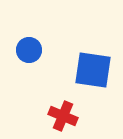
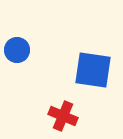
blue circle: moved 12 px left
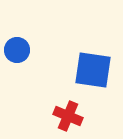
red cross: moved 5 px right
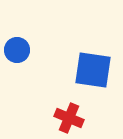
red cross: moved 1 px right, 2 px down
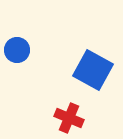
blue square: rotated 21 degrees clockwise
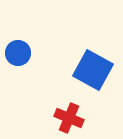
blue circle: moved 1 px right, 3 px down
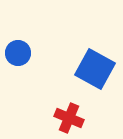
blue square: moved 2 px right, 1 px up
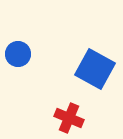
blue circle: moved 1 px down
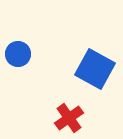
red cross: rotated 32 degrees clockwise
